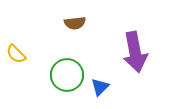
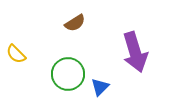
brown semicircle: rotated 25 degrees counterclockwise
purple arrow: rotated 6 degrees counterclockwise
green circle: moved 1 px right, 1 px up
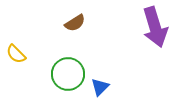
purple arrow: moved 20 px right, 25 px up
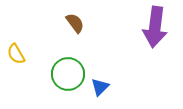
brown semicircle: rotated 95 degrees counterclockwise
purple arrow: rotated 24 degrees clockwise
yellow semicircle: rotated 15 degrees clockwise
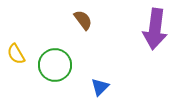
brown semicircle: moved 8 px right, 3 px up
purple arrow: moved 2 px down
green circle: moved 13 px left, 9 px up
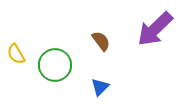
brown semicircle: moved 18 px right, 21 px down
purple arrow: rotated 39 degrees clockwise
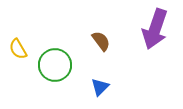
purple arrow: rotated 27 degrees counterclockwise
yellow semicircle: moved 2 px right, 5 px up
